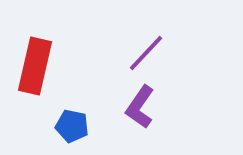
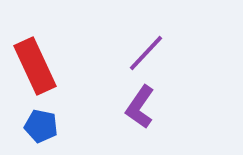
red rectangle: rotated 38 degrees counterclockwise
blue pentagon: moved 31 px left
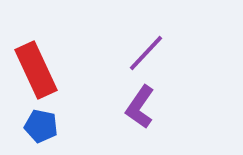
red rectangle: moved 1 px right, 4 px down
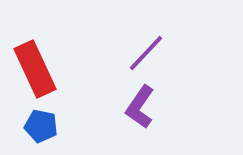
red rectangle: moved 1 px left, 1 px up
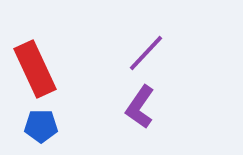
blue pentagon: rotated 12 degrees counterclockwise
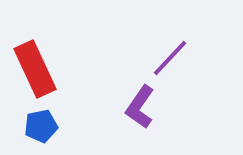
purple line: moved 24 px right, 5 px down
blue pentagon: rotated 12 degrees counterclockwise
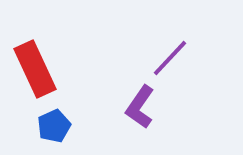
blue pentagon: moved 13 px right; rotated 12 degrees counterclockwise
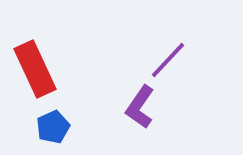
purple line: moved 2 px left, 2 px down
blue pentagon: moved 1 px left, 1 px down
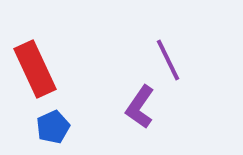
purple line: rotated 69 degrees counterclockwise
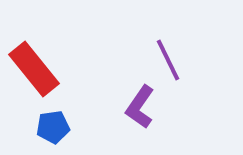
red rectangle: moved 1 px left; rotated 14 degrees counterclockwise
blue pentagon: rotated 16 degrees clockwise
